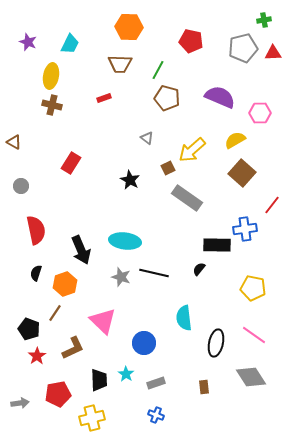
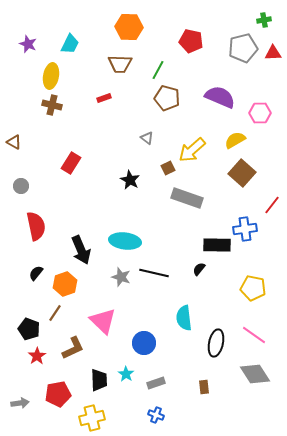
purple star at (28, 42): moved 2 px down
gray rectangle at (187, 198): rotated 16 degrees counterclockwise
red semicircle at (36, 230): moved 4 px up
black semicircle at (36, 273): rotated 21 degrees clockwise
gray diamond at (251, 377): moved 4 px right, 3 px up
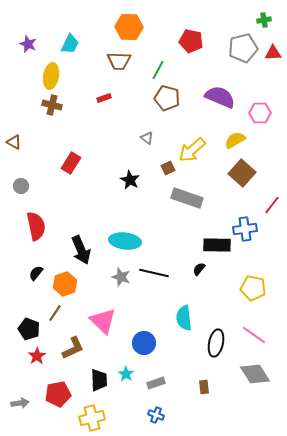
brown trapezoid at (120, 64): moved 1 px left, 3 px up
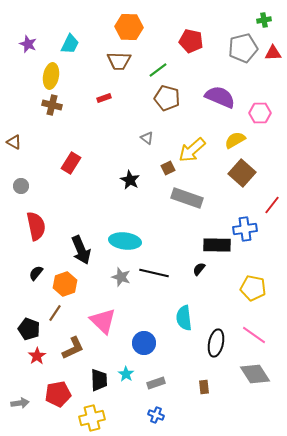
green line at (158, 70): rotated 24 degrees clockwise
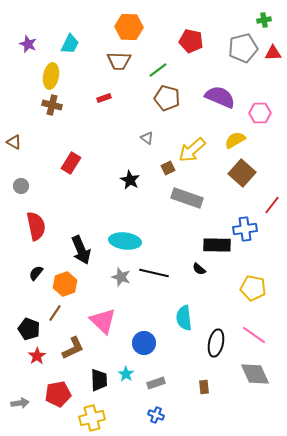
black semicircle at (199, 269): rotated 88 degrees counterclockwise
gray diamond at (255, 374): rotated 8 degrees clockwise
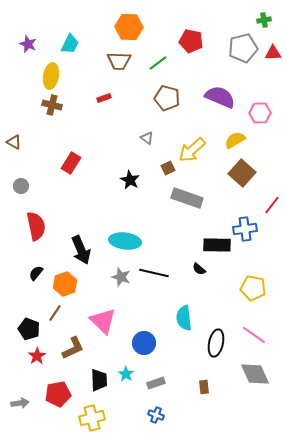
green line at (158, 70): moved 7 px up
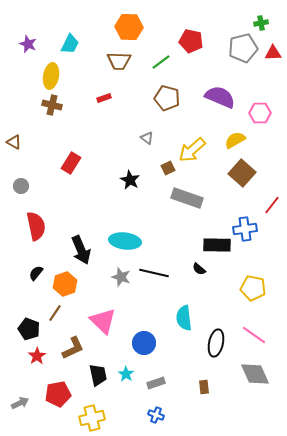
green cross at (264, 20): moved 3 px left, 3 px down
green line at (158, 63): moved 3 px right, 1 px up
black trapezoid at (99, 380): moved 1 px left, 5 px up; rotated 10 degrees counterclockwise
gray arrow at (20, 403): rotated 18 degrees counterclockwise
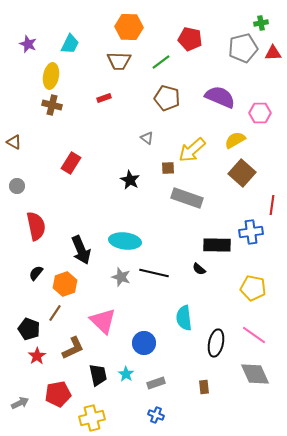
red pentagon at (191, 41): moved 1 px left, 2 px up
brown square at (168, 168): rotated 24 degrees clockwise
gray circle at (21, 186): moved 4 px left
red line at (272, 205): rotated 30 degrees counterclockwise
blue cross at (245, 229): moved 6 px right, 3 px down
